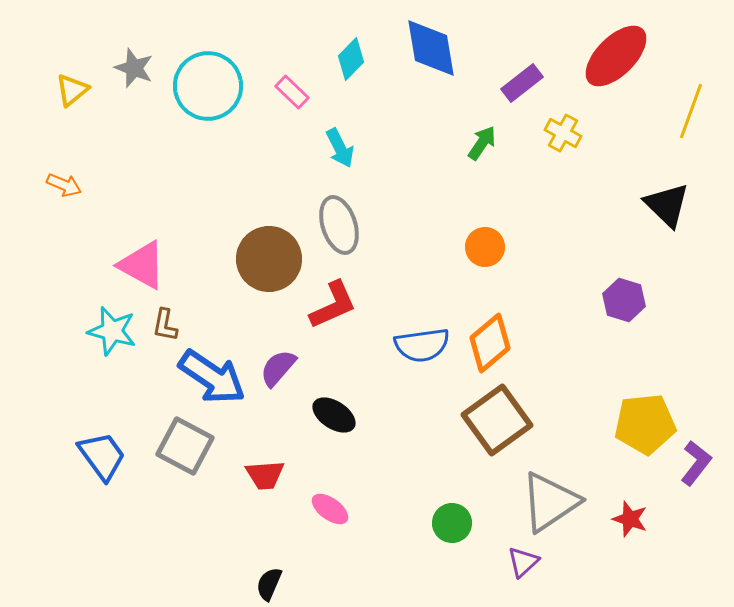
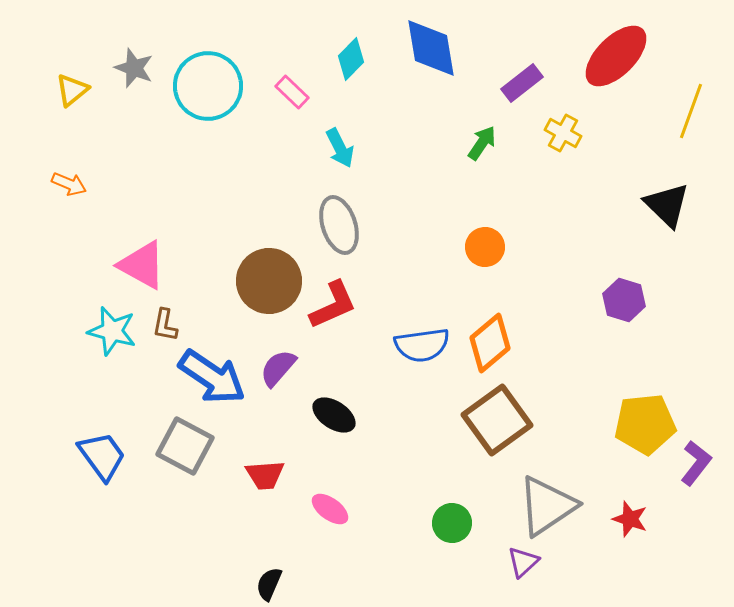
orange arrow: moved 5 px right, 1 px up
brown circle: moved 22 px down
gray triangle: moved 3 px left, 4 px down
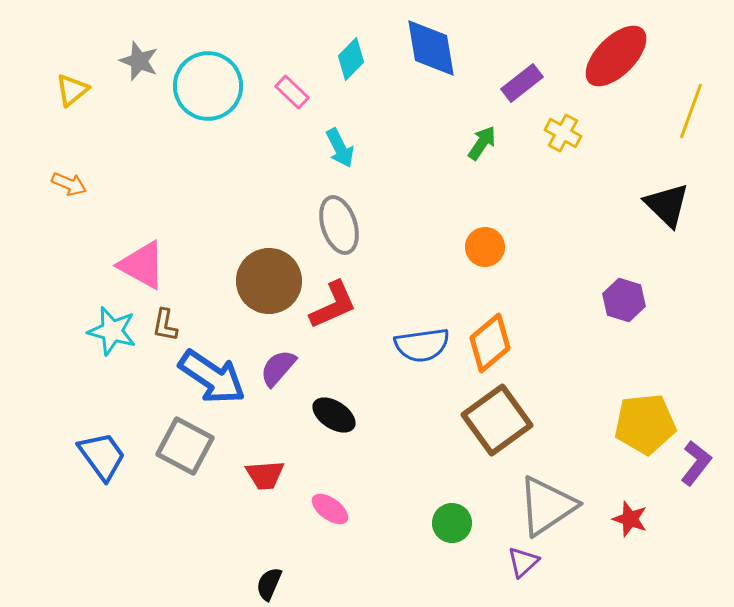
gray star: moved 5 px right, 7 px up
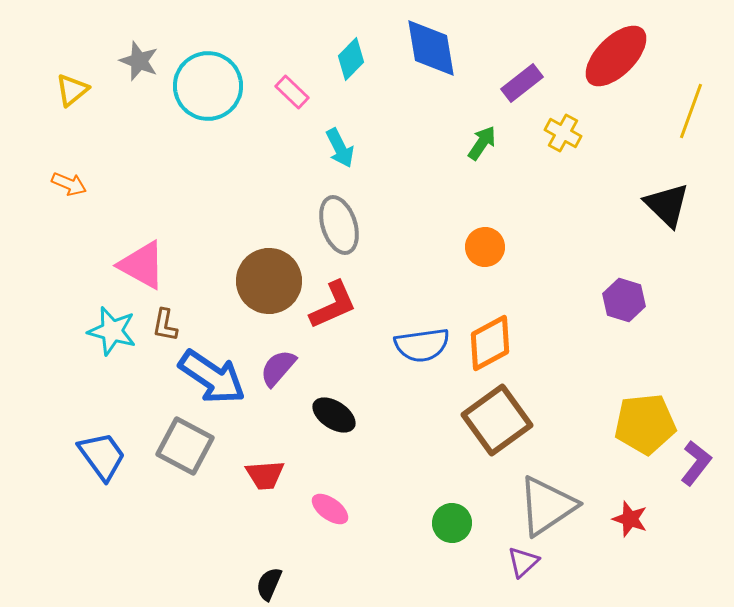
orange diamond: rotated 12 degrees clockwise
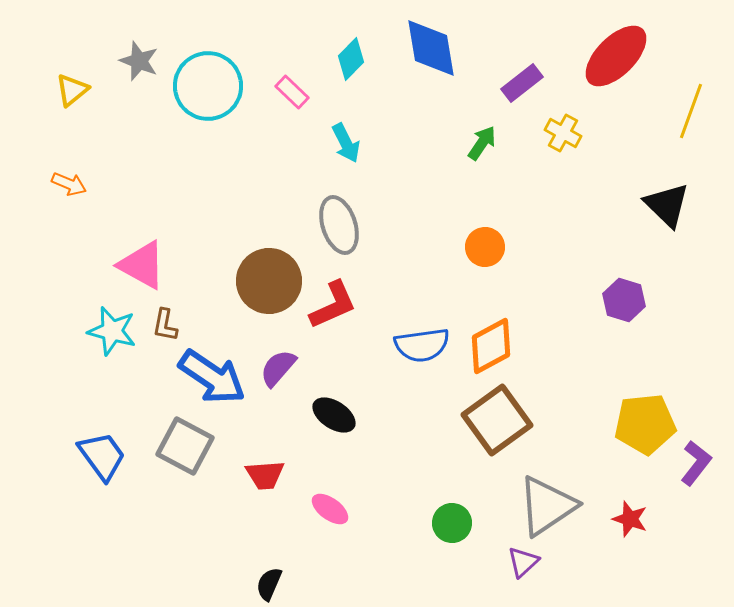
cyan arrow: moved 6 px right, 5 px up
orange diamond: moved 1 px right, 3 px down
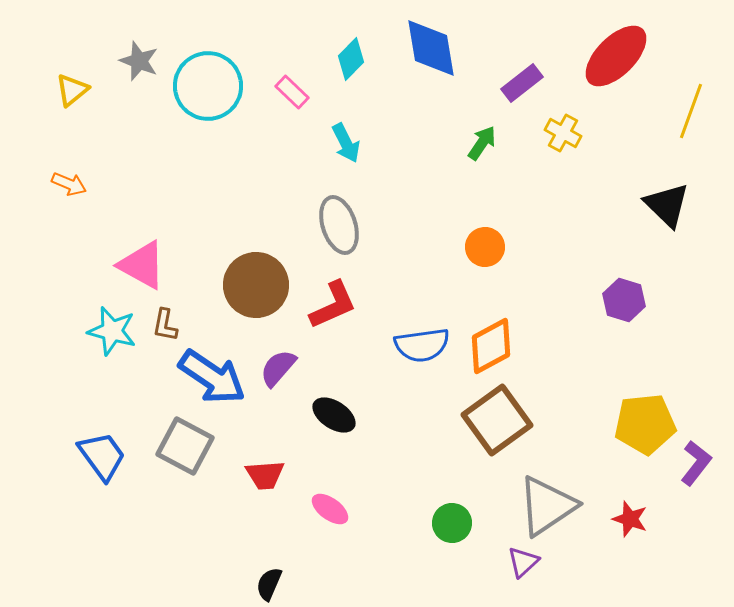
brown circle: moved 13 px left, 4 px down
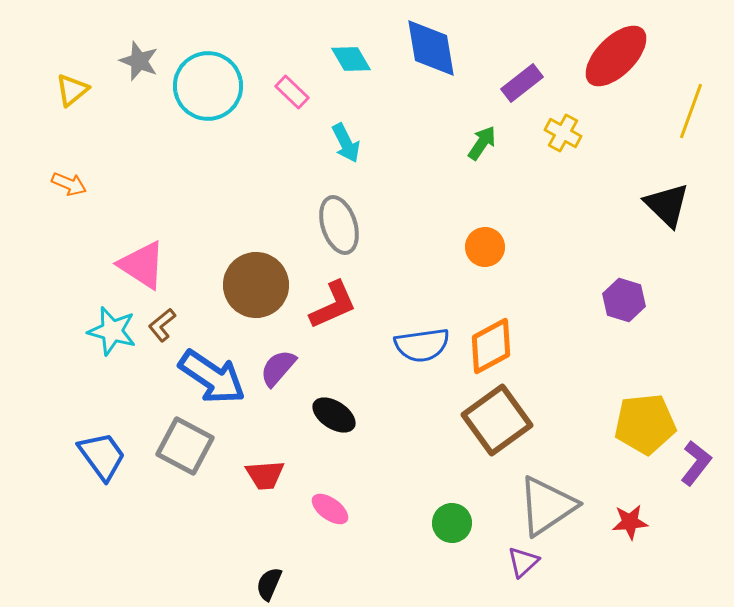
cyan diamond: rotated 75 degrees counterclockwise
pink triangle: rotated 4 degrees clockwise
brown L-shape: moved 3 px left; rotated 40 degrees clockwise
red star: moved 3 px down; rotated 24 degrees counterclockwise
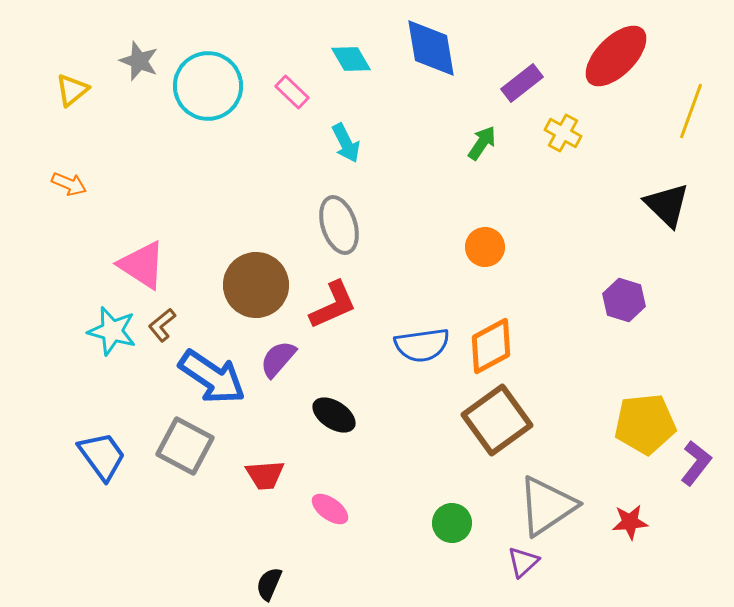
purple semicircle: moved 9 px up
